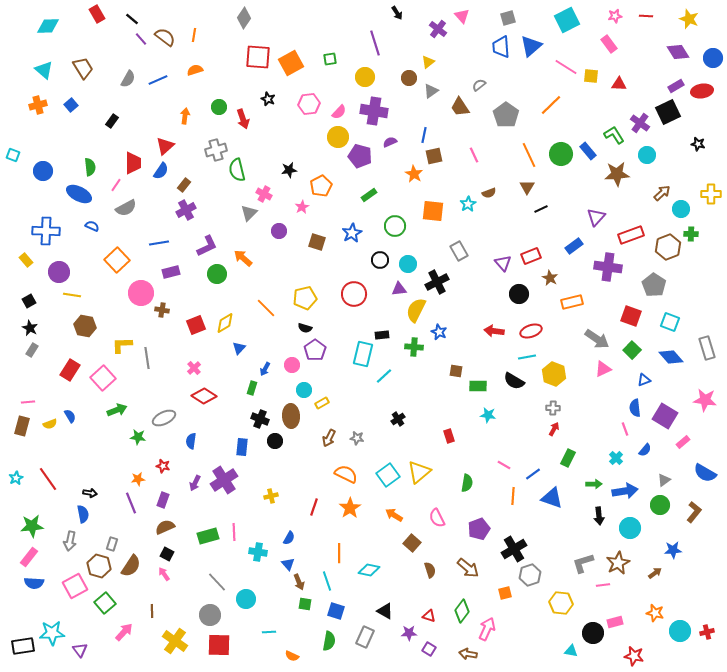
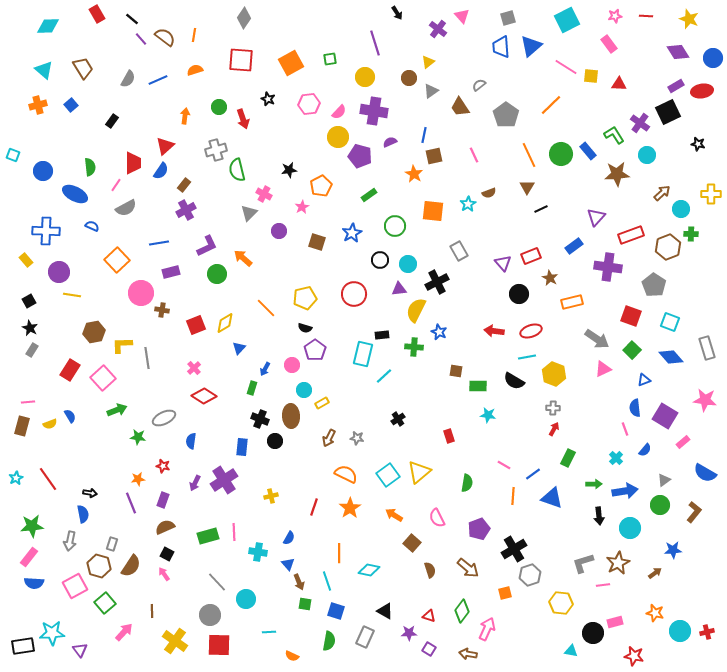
red square at (258, 57): moved 17 px left, 3 px down
blue ellipse at (79, 194): moved 4 px left
brown hexagon at (85, 326): moved 9 px right, 6 px down; rotated 20 degrees counterclockwise
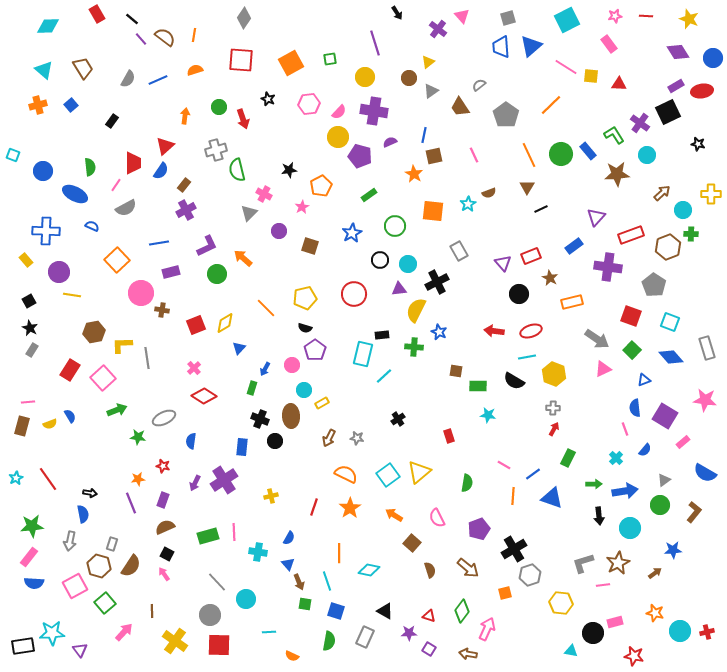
cyan circle at (681, 209): moved 2 px right, 1 px down
brown square at (317, 242): moved 7 px left, 4 px down
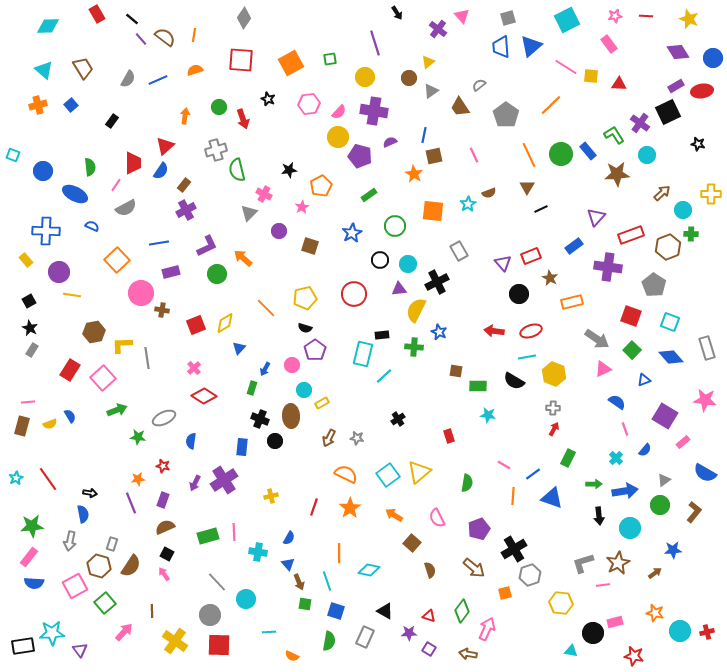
blue semicircle at (635, 408): moved 18 px left, 6 px up; rotated 132 degrees clockwise
brown arrow at (468, 568): moved 6 px right
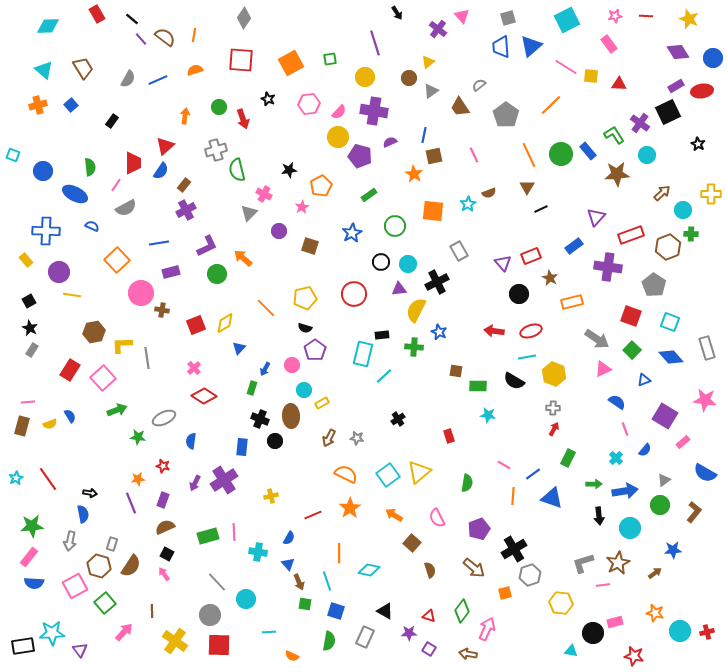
black star at (698, 144): rotated 16 degrees clockwise
black circle at (380, 260): moved 1 px right, 2 px down
red line at (314, 507): moved 1 px left, 8 px down; rotated 48 degrees clockwise
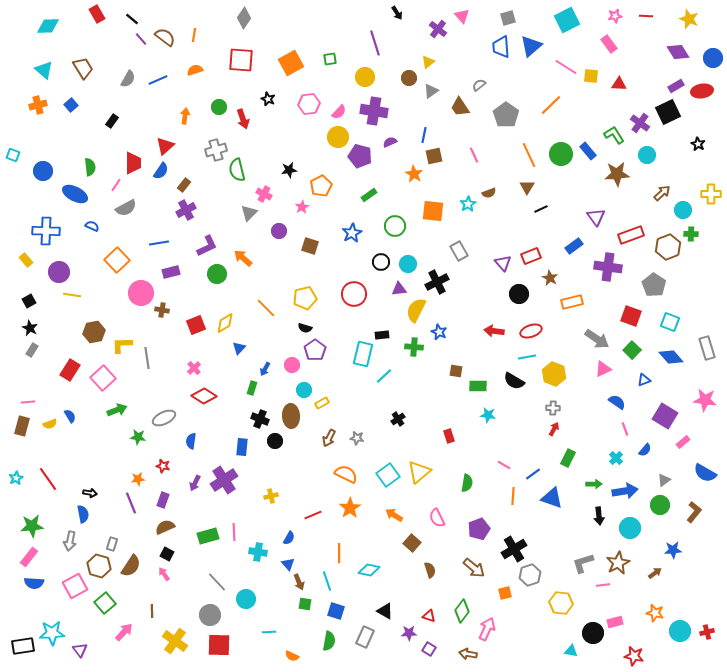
purple triangle at (596, 217): rotated 18 degrees counterclockwise
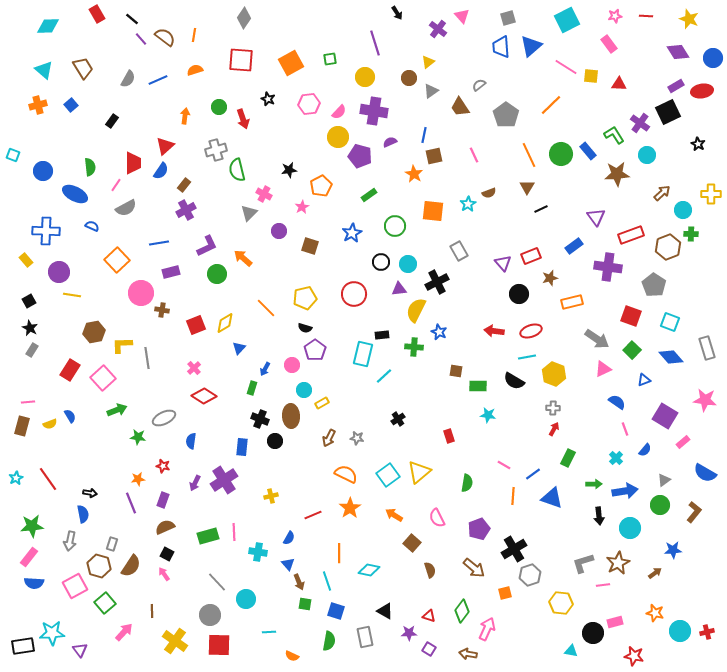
brown star at (550, 278): rotated 28 degrees clockwise
gray rectangle at (365, 637): rotated 35 degrees counterclockwise
